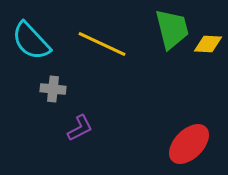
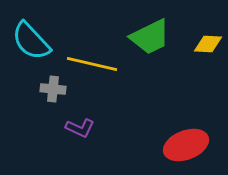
green trapezoid: moved 22 px left, 8 px down; rotated 78 degrees clockwise
yellow line: moved 10 px left, 20 px down; rotated 12 degrees counterclockwise
purple L-shape: rotated 52 degrees clockwise
red ellipse: moved 3 px left, 1 px down; rotated 24 degrees clockwise
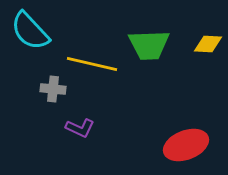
green trapezoid: moved 1 px left, 8 px down; rotated 24 degrees clockwise
cyan semicircle: moved 1 px left, 10 px up
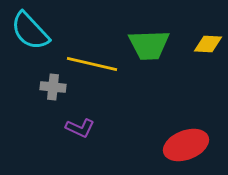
gray cross: moved 2 px up
